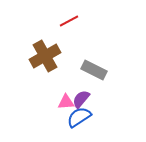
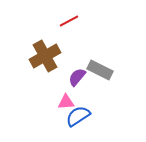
gray rectangle: moved 6 px right
purple semicircle: moved 4 px left, 22 px up
blue semicircle: moved 1 px left, 1 px up
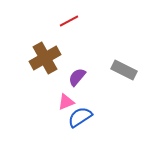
brown cross: moved 2 px down
gray rectangle: moved 24 px right
pink triangle: rotated 18 degrees counterclockwise
blue semicircle: moved 2 px right, 1 px down
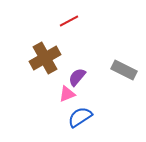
pink triangle: moved 1 px right, 8 px up
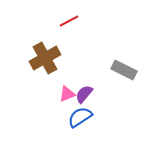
purple semicircle: moved 7 px right, 17 px down
